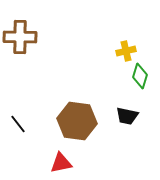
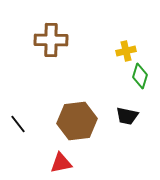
brown cross: moved 31 px right, 3 px down
brown hexagon: rotated 15 degrees counterclockwise
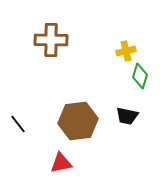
brown hexagon: moved 1 px right
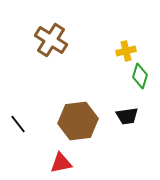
brown cross: rotated 32 degrees clockwise
black trapezoid: rotated 20 degrees counterclockwise
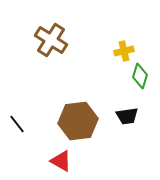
yellow cross: moved 2 px left
black line: moved 1 px left
red triangle: moved 2 px up; rotated 40 degrees clockwise
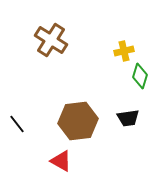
black trapezoid: moved 1 px right, 2 px down
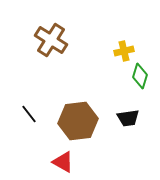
black line: moved 12 px right, 10 px up
red triangle: moved 2 px right, 1 px down
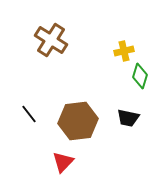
black trapezoid: rotated 20 degrees clockwise
red triangle: rotated 45 degrees clockwise
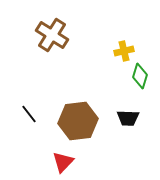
brown cross: moved 1 px right, 5 px up
black trapezoid: rotated 10 degrees counterclockwise
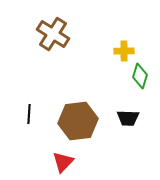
brown cross: moved 1 px right, 1 px up
yellow cross: rotated 12 degrees clockwise
black line: rotated 42 degrees clockwise
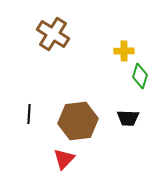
red triangle: moved 1 px right, 3 px up
